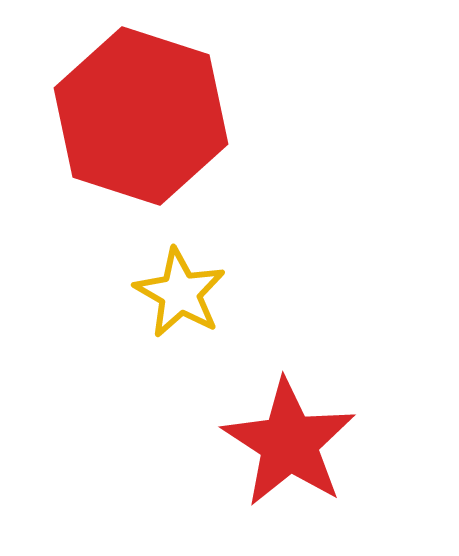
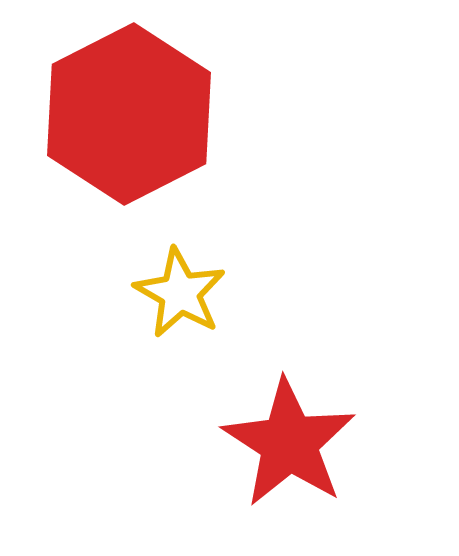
red hexagon: moved 12 px left, 2 px up; rotated 15 degrees clockwise
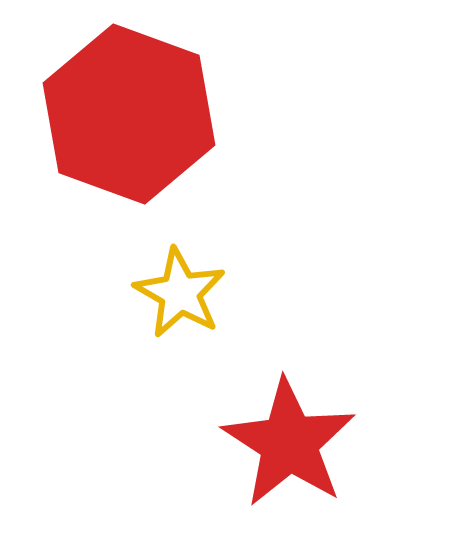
red hexagon: rotated 13 degrees counterclockwise
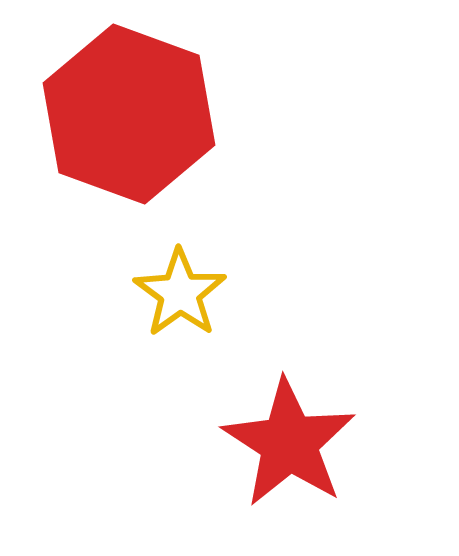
yellow star: rotated 6 degrees clockwise
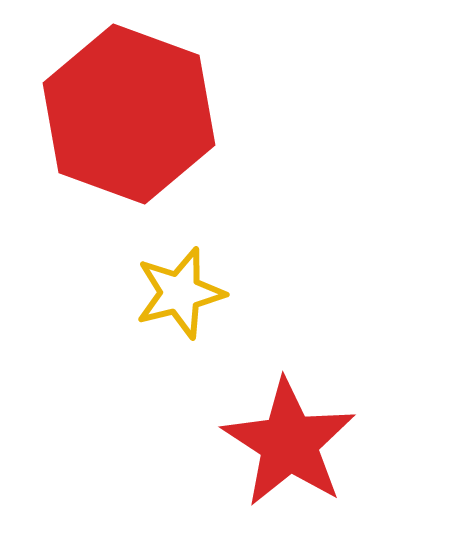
yellow star: rotated 22 degrees clockwise
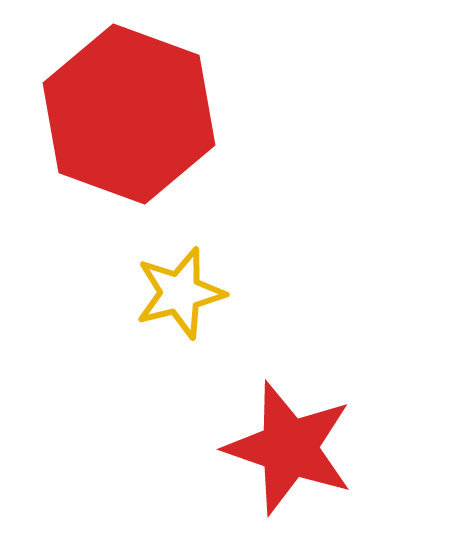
red star: moved 5 px down; rotated 14 degrees counterclockwise
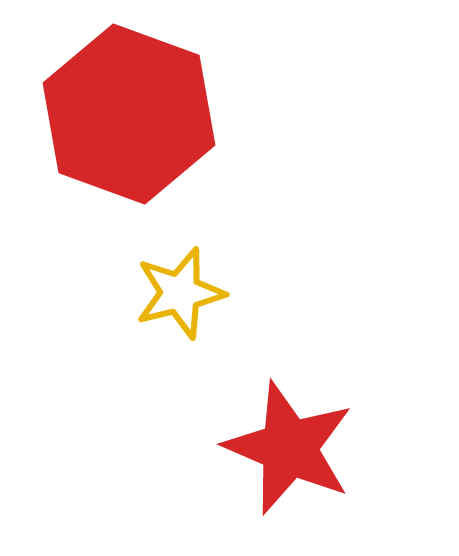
red star: rotated 4 degrees clockwise
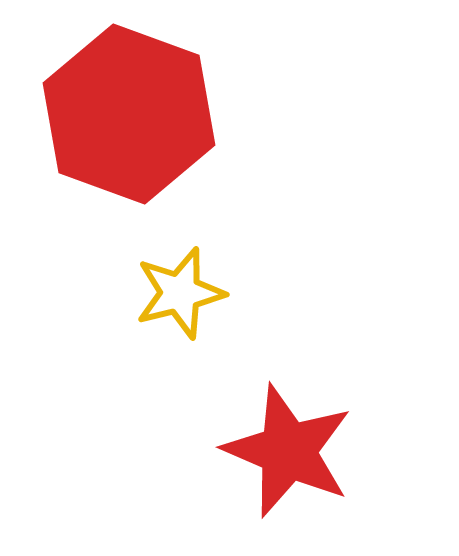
red star: moved 1 px left, 3 px down
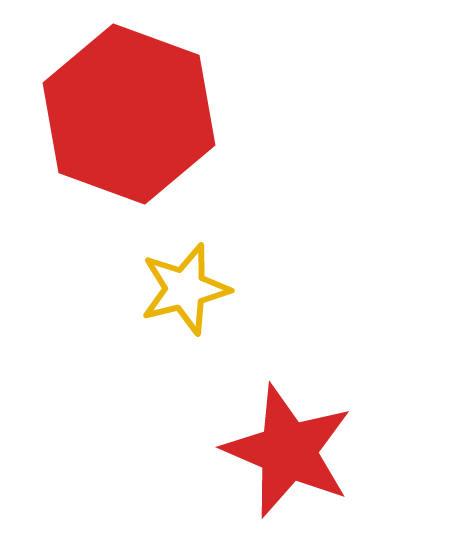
yellow star: moved 5 px right, 4 px up
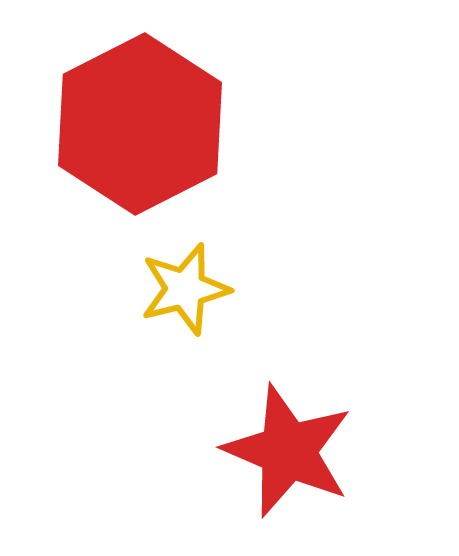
red hexagon: moved 11 px right, 10 px down; rotated 13 degrees clockwise
